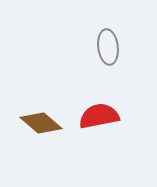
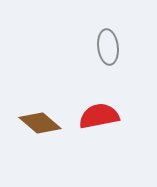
brown diamond: moved 1 px left
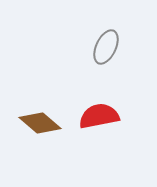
gray ellipse: moved 2 px left; rotated 32 degrees clockwise
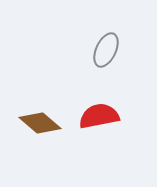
gray ellipse: moved 3 px down
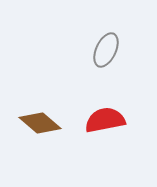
red semicircle: moved 6 px right, 4 px down
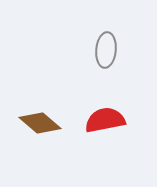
gray ellipse: rotated 20 degrees counterclockwise
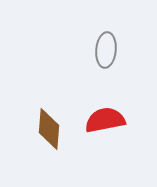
brown diamond: moved 9 px right, 6 px down; rotated 54 degrees clockwise
